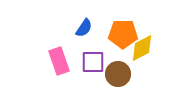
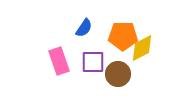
orange pentagon: moved 2 px down
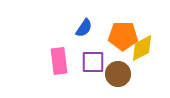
pink rectangle: rotated 12 degrees clockwise
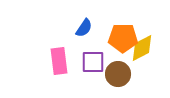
orange pentagon: moved 2 px down
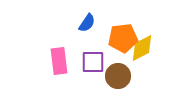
blue semicircle: moved 3 px right, 5 px up
orange pentagon: rotated 8 degrees counterclockwise
brown circle: moved 2 px down
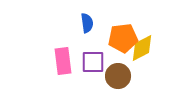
blue semicircle: rotated 42 degrees counterclockwise
pink rectangle: moved 4 px right
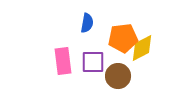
blue semicircle: rotated 18 degrees clockwise
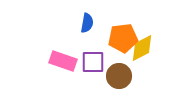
pink rectangle: rotated 64 degrees counterclockwise
brown circle: moved 1 px right
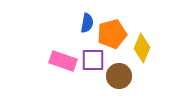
orange pentagon: moved 11 px left, 4 px up; rotated 8 degrees counterclockwise
yellow diamond: rotated 40 degrees counterclockwise
purple square: moved 2 px up
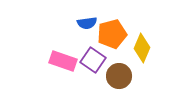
blue semicircle: rotated 72 degrees clockwise
purple square: rotated 35 degrees clockwise
